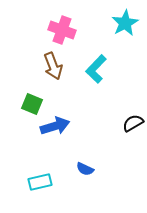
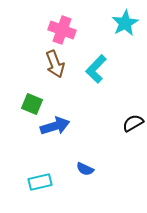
brown arrow: moved 2 px right, 2 px up
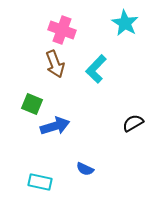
cyan star: rotated 12 degrees counterclockwise
cyan rectangle: rotated 25 degrees clockwise
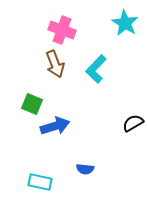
blue semicircle: rotated 18 degrees counterclockwise
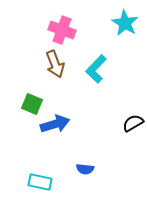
blue arrow: moved 2 px up
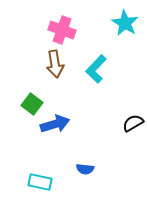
brown arrow: rotated 12 degrees clockwise
green square: rotated 15 degrees clockwise
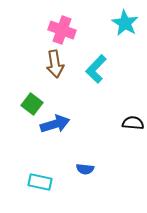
black semicircle: rotated 35 degrees clockwise
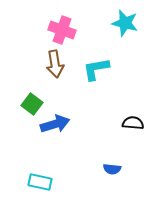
cyan star: rotated 16 degrees counterclockwise
cyan L-shape: rotated 36 degrees clockwise
blue semicircle: moved 27 px right
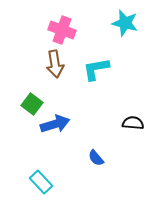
blue semicircle: moved 16 px left, 11 px up; rotated 42 degrees clockwise
cyan rectangle: moved 1 px right; rotated 35 degrees clockwise
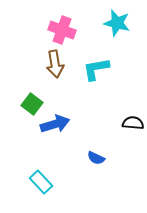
cyan star: moved 8 px left
blue semicircle: rotated 24 degrees counterclockwise
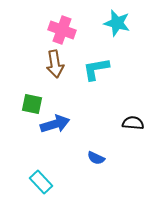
green square: rotated 25 degrees counterclockwise
